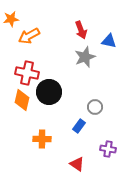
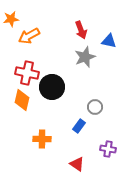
black circle: moved 3 px right, 5 px up
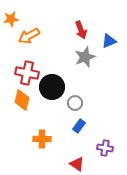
blue triangle: rotated 35 degrees counterclockwise
gray circle: moved 20 px left, 4 px up
purple cross: moved 3 px left, 1 px up
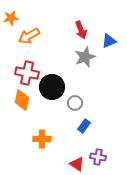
orange star: moved 1 px up
blue rectangle: moved 5 px right
purple cross: moved 7 px left, 9 px down
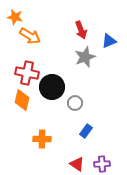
orange star: moved 4 px right, 1 px up; rotated 21 degrees clockwise
orange arrow: moved 1 px right; rotated 120 degrees counterclockwise
blue rectangle: moved 2 px right, 5 px down
purple cross: moved 4 px right, 7 px down; rotated 14 degrees counterclockwise
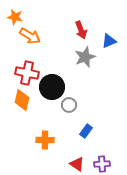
gray circle: moved 6 px left, 2 px down
orange cross: moved 3 px right, 1 px down
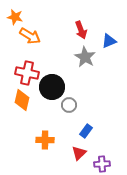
gray star: rotated 20 degrees counterclockwise
red triangle: moved 2 px right, 11 px up; rotated 42 degrees clockwise
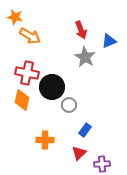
blue rectangle: moved 1 px left, 1 px up
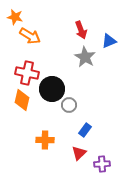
black circle: moved 2 px down
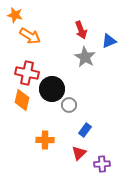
orange star: moved 2 px up
